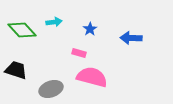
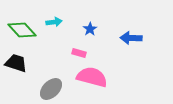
black trapezoid: moved 7 px up
gray ellipse: rotated 25 degrees counterclockwise
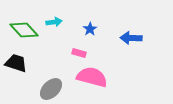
green diamond: moved 2 px right
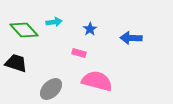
pink semicircle: moved 5 px right, 4 px down
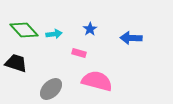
cyan arrow: moved 12 px down
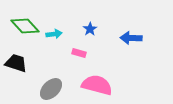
green diamond: moved 1 px right, 4 px up
pink semicircle: moved 4 px down
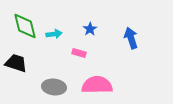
green diamond: rotated 28 degrees clockwise
blue arrow: rotated 70 degrees clockwise
pink semicircle: rotated 16 degrees counterclockwise
gray ellipse: moved 3 px right, 2 px up; rotated 50 degrees clockwise
